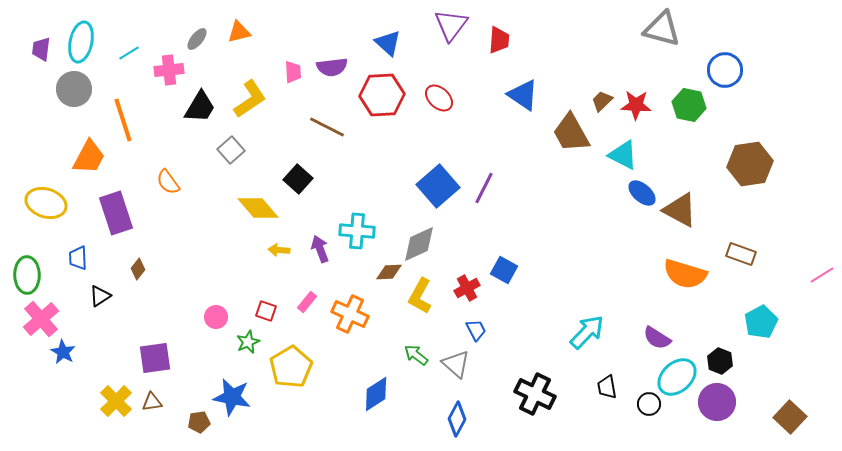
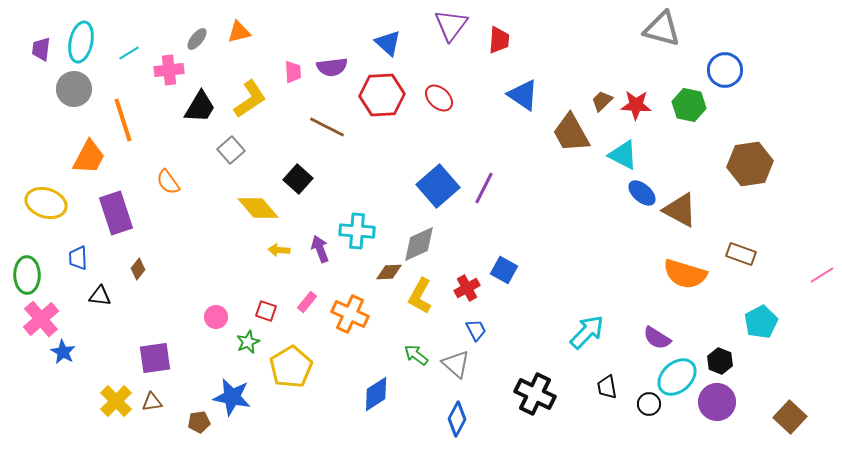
black triangle at (100, 296): rotated 40 degrees clockwise
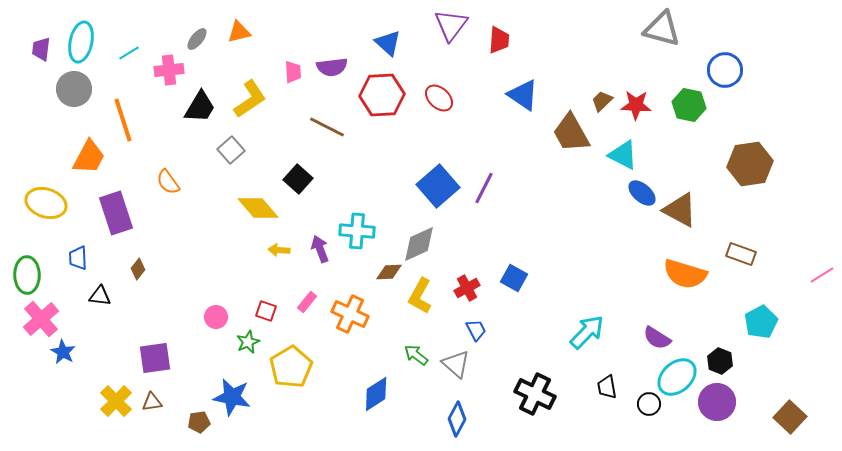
blue square at (504, 270): moved 10 px right, 8 px down
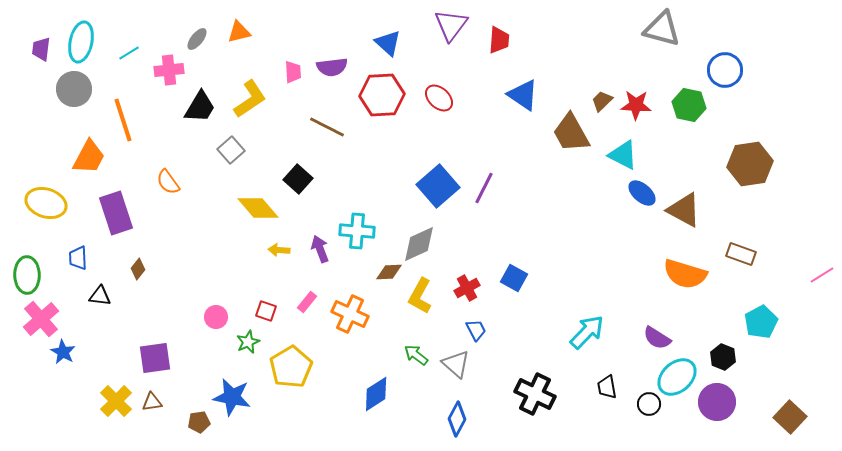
brown triangle at (680, 210): moved 4 px right
black hexagon at (720, 361): moved 3 px right, 4 px up
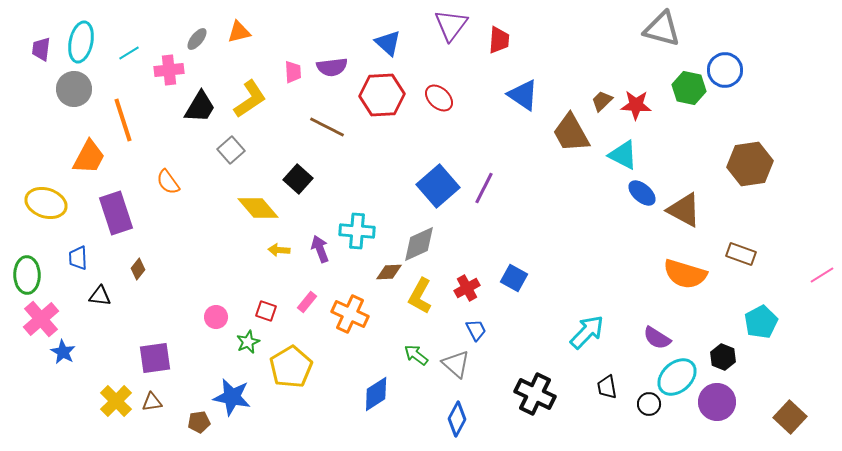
green hexagon at (689, 105): moved 17 px up
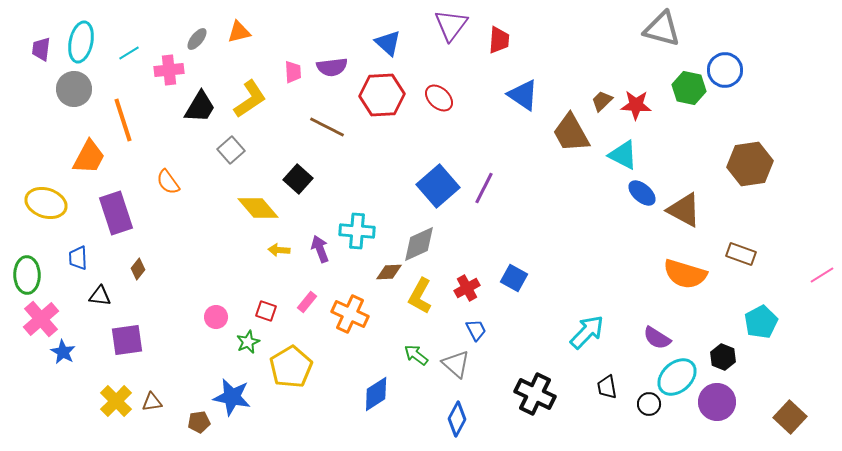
purple square at (155, 358): moved 28 px left, 18 px up
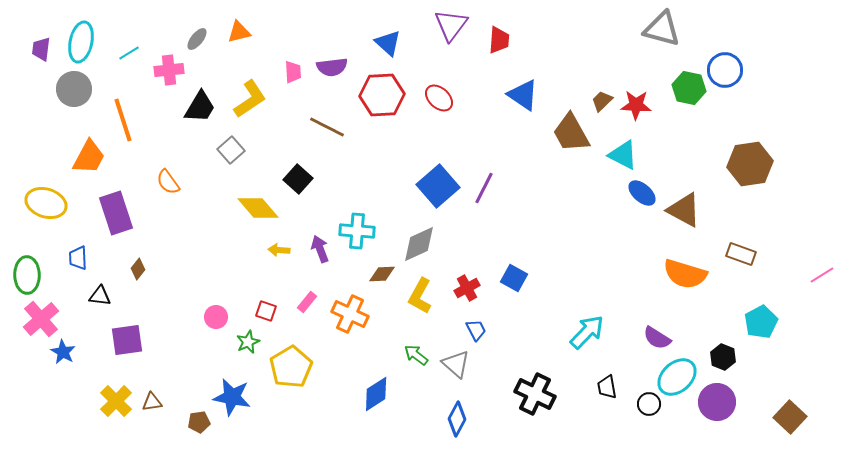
brown diamond at (389, 272): moved 7 px left, 2 px down
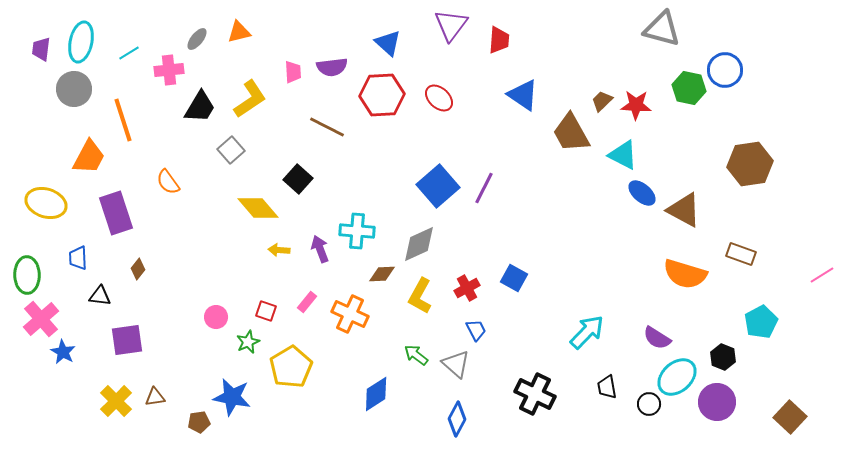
brown triangle at (152, 402): moved 3 px right, 5 px up
